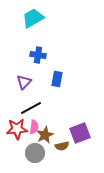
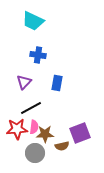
cyan trapezoid: moved 3 px down; rotated 125 degrees counterclockwise
blue rectangle: moved 4 px down
brown star: moved 1 px up; rotated 24 degrees clockwise
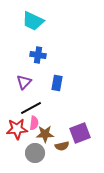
pink semicircle: moved 4 px up
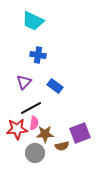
blue rectangle: moved 2 px left, 3 px down; rotated 63 degrees counterclockwise
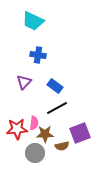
black line: moved 26 px right
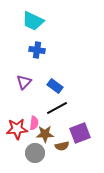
blue cross: moved 1 px left, 5 px up
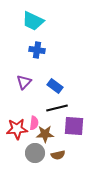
black line: rotated 15 degrees clockwise
purple square: moved 6 px left, 7 px up; rotated 25 degrees clockwise
brown semicircle: moved 4 px left, 9 px down
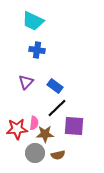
purple triangle: moved 2 px right
black line: rotated 30 degrees counterclockwise
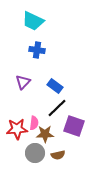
purple triangle: moved 3 px left
purple square: rotated 15 degrees clockwise
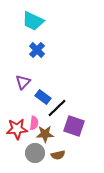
blue cross: rotated 35 degrees clockwise
blue rectangle: moved 12 px left, 11 px down
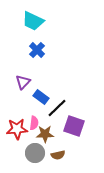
blue rectangle: moved 2 px left
